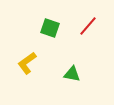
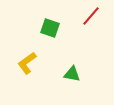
red line: moved 3 px right, 10 px up
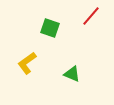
green triangle: rotated 12 degrees clockwise
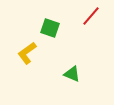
yellow L-shape: moved 10 px up
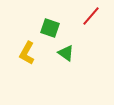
yellow L-shape: rotated 25 degrees counterclockwise
green triangle: moved 6 px left, 21 px up; rotated 12 degrees clockwise
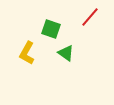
red line: moved 1 px left, 1 px down
green square: moved 1 px right, 1 px down
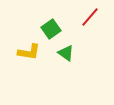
green square: rotated 36 degrees clockwise
yellow L-shape: moved 2 px right, 1 px up; rotated 110 degrees counterclockwise
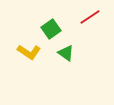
red line: rotated 15 degrees clockwise
yellow L-shape: rotated 25 degrees clockwise
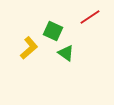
green square: moved 2 px right, 2 px down; rotated 30 degrees counterclockwise
yellow L-shape: moved 4 px up; rotated 75 degrees counterclockwise
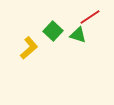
green square: rotated 18 degrees clockwise
green triangle: moved 12 px right, 18 px up; rotated 18 degrees counterclockwise
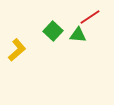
green triangle: rotated 12 degrees counterclockwise
yellow L-shape: moved 12 px left, 2 px down
